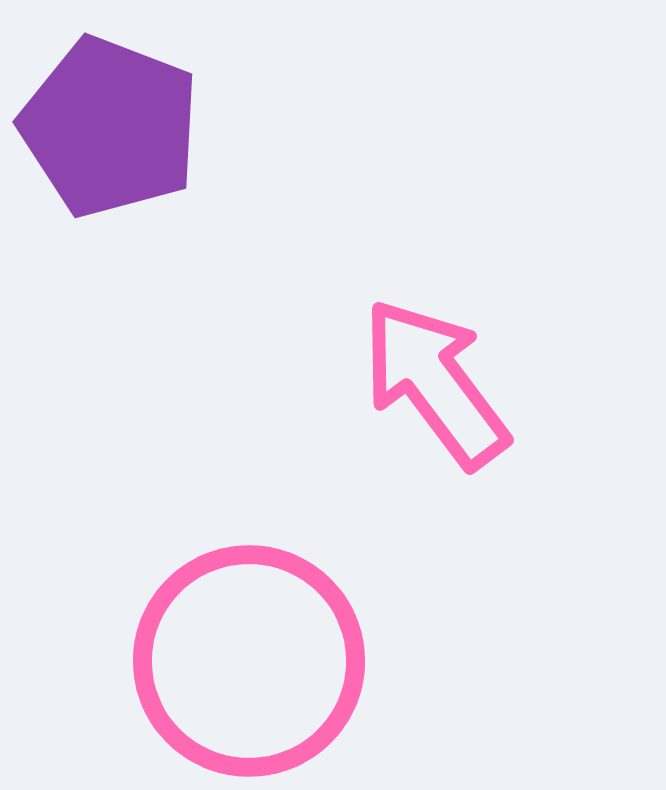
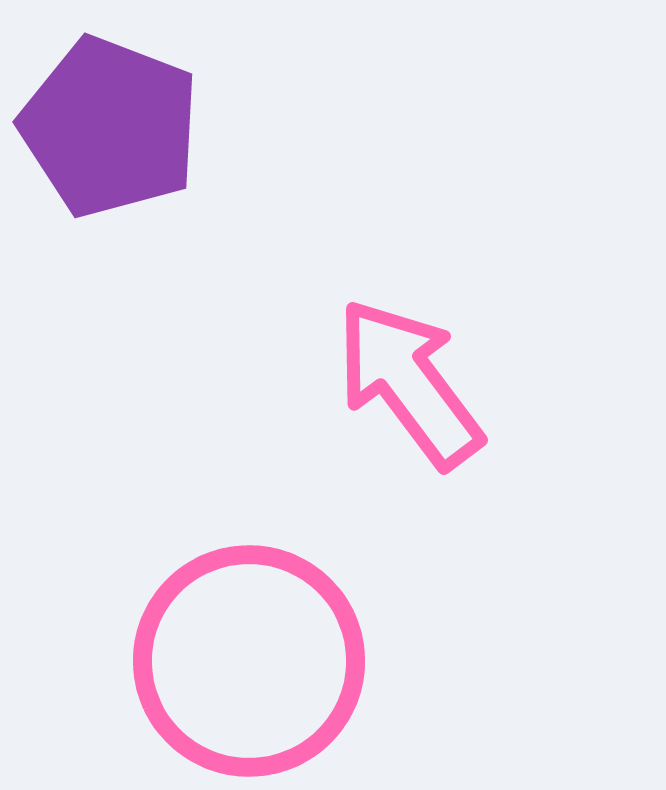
pink arrow: moved 26 px left
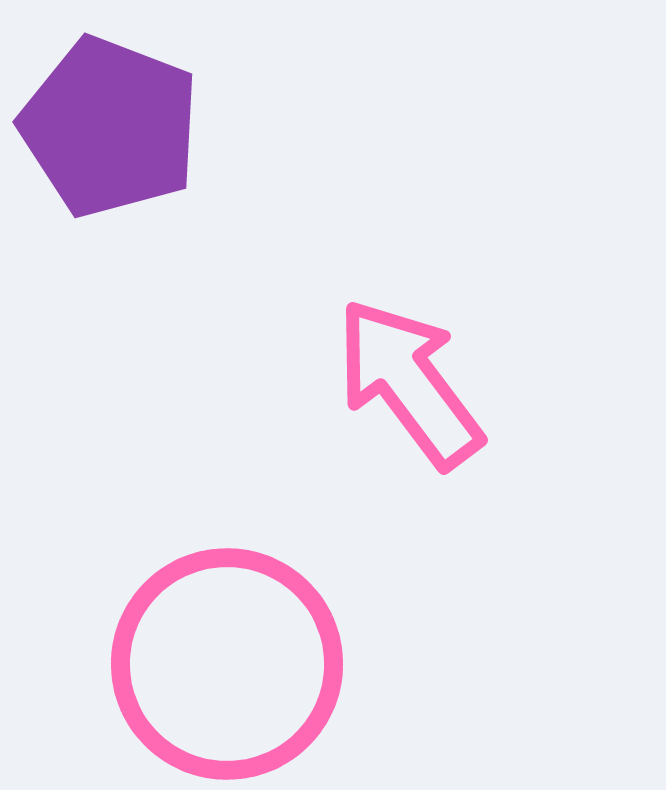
pink circle: moved 22 px left, 3 px down
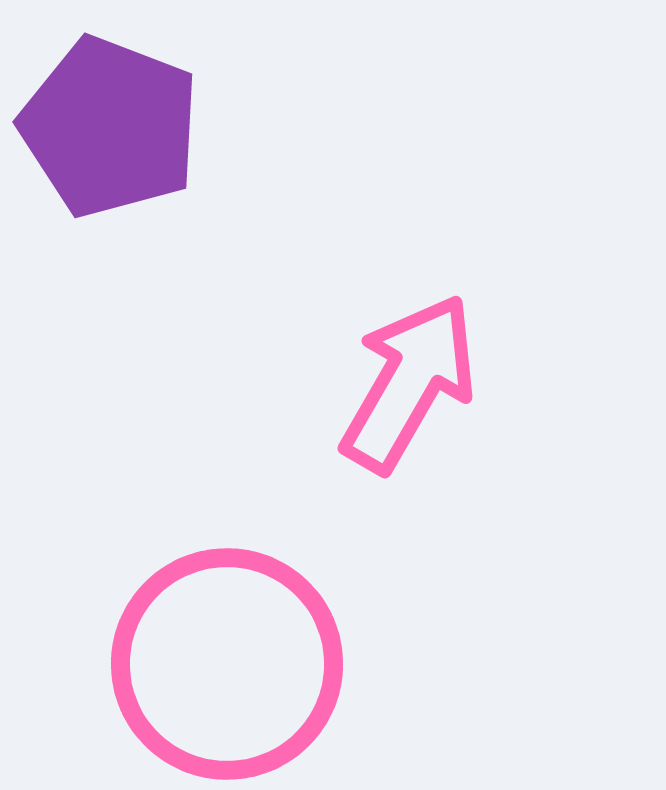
pink arrow: rotated 67 degrees clockwise
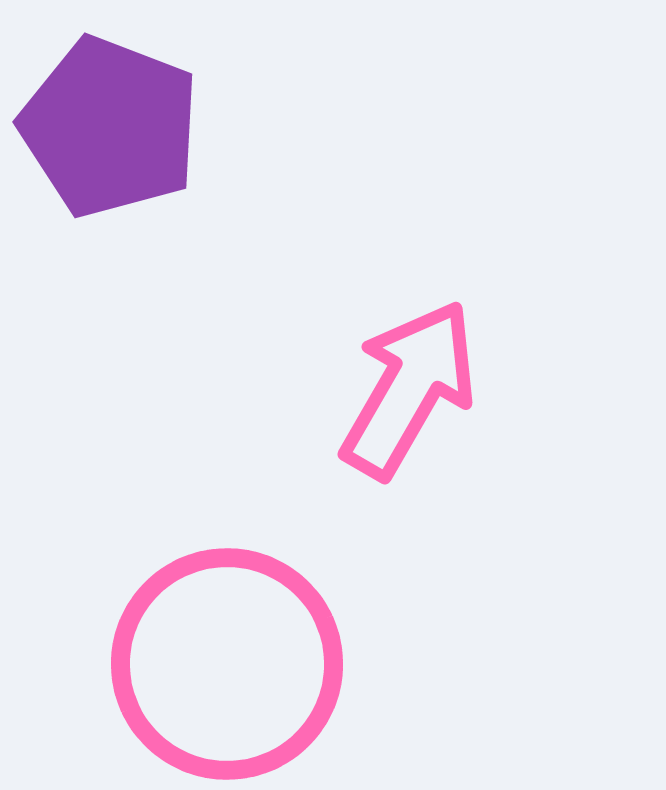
pink arrow: moved 6 px down
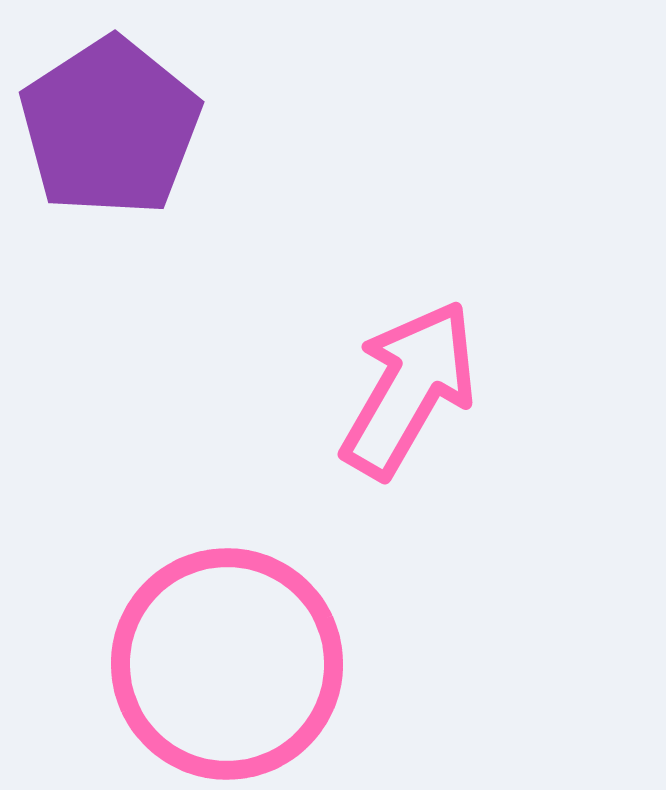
purple pentagon: rotated 18 degrees clockwise
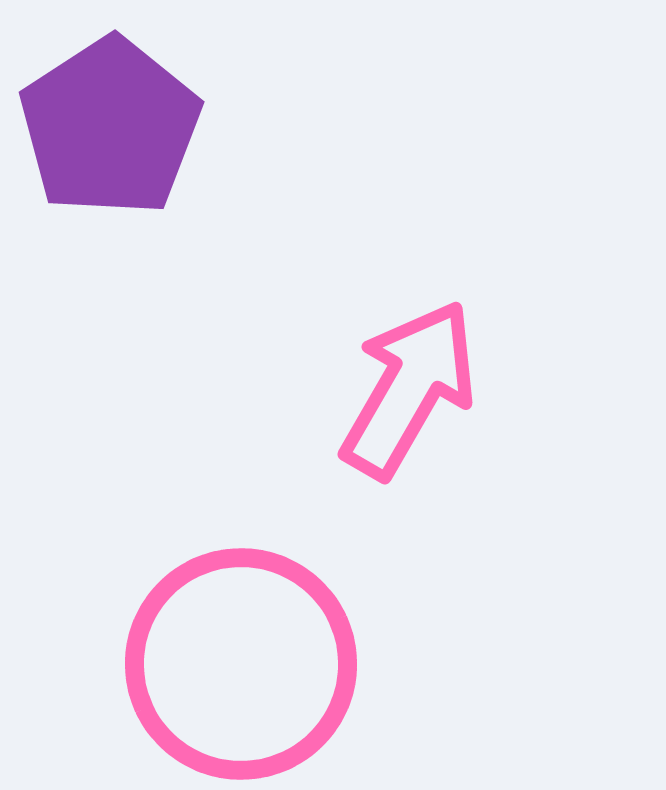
pink circle: moved 14 px right
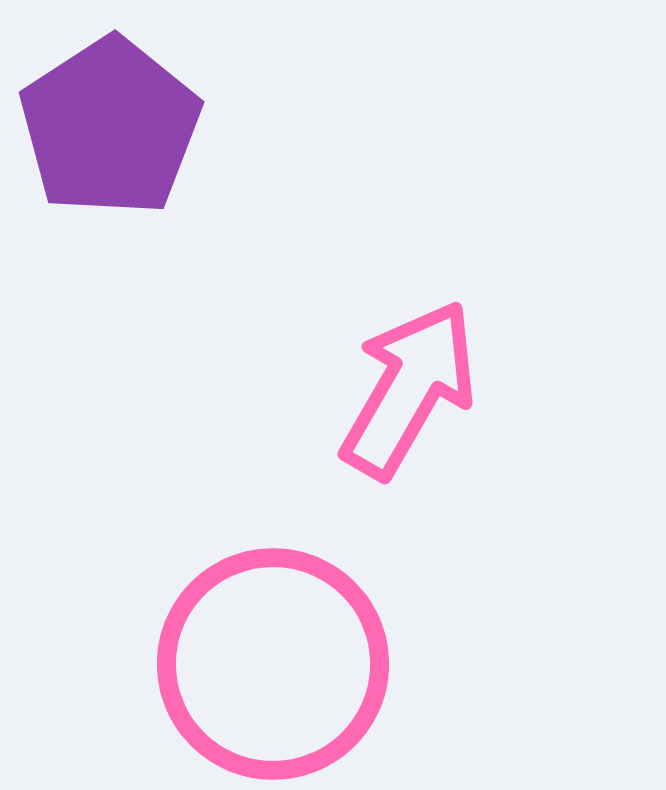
pink circle: moved 32 px right
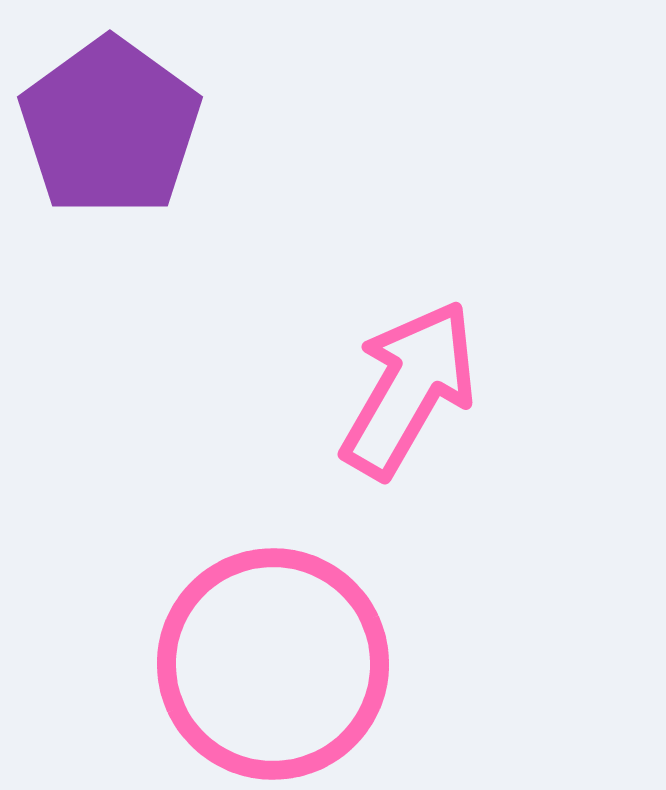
purple pentagon: rotated 3 degrees counterclockwise
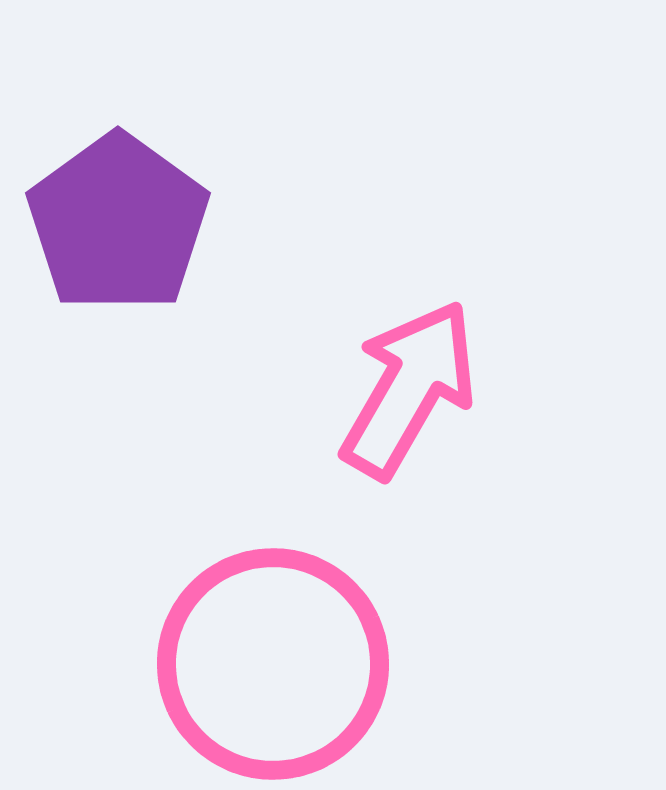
purple pentagon: moved 8 px right, 96 px down
